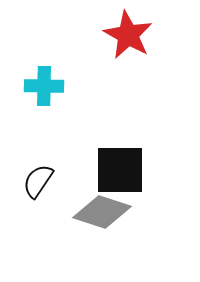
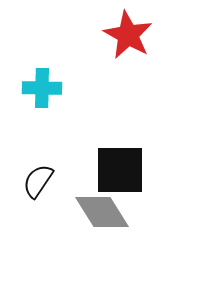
cyan cross: moved 2 px left, 2 px down
gray diamond: rotated 40 degrees clockwise
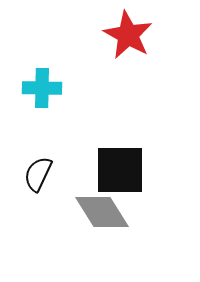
black semicircle: moved 7 px up; rotated 9 degrees counterclockwise
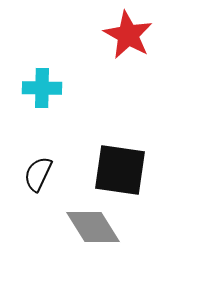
black square: rotated 8 degrees clockwise
gray diamond: moved 9 px left, 15 px down
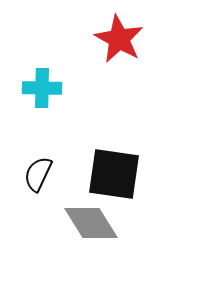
red star: moved 9 px left, 4 px down
black square: moved 6 px left, 4 px down
gray diamond: moved 2 px left, 4 px up
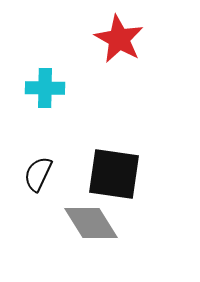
cyan cross: moved 3 px right
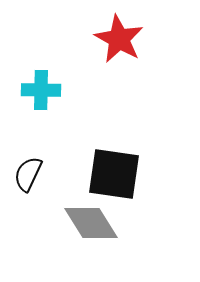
cyan cross: moved 4 px left, 2 px down
black semicircle: moved 10 px left
